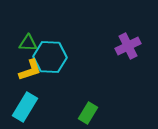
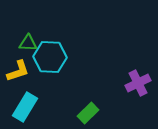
purple cross: moved 10 px right, 37 px down
yellow L-shape: moved 12 px left, 1 px down
green rectangle: rotated 15 degrees clockwise
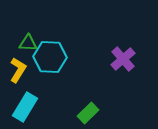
yellow L-shape: moved 1 px up; rotated 40 degrees counterclockwise
purple cross: moved 15 px left, 24 px up; rotated 15 degrees counterclockwise
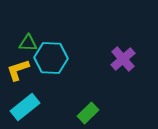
cyan hexagon: moved 1 px right, 1 px down
yellow L-shape: rotated 140 degrees counterclockwise
cyan rectangle: rotated 20 degrees clockwise
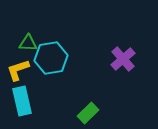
cyan hexagon: rotated 12 degrees counterclockwise
cyan rectangle: moved 3 px left, 6 px up; rotated 64 degrees counterclockwise
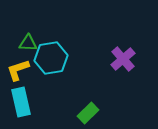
cyan rectangle: moved 1 px left, 1 px down
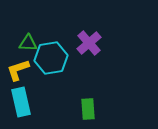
purple cross: moved 34 px left, 16 px up
green rectangle: moved 4 px up; rotated 50 degrees counterclockwise
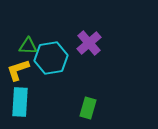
green triangle: moved 3 px down
cyan rectangle: moved 1 px left; rotated 16 degrees clockwise
green rectangle: moved 1 px up; rotated 20 degrees clockwise
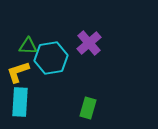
yellow L-shape: moved 2 px down
